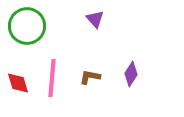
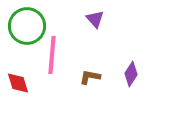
pink line: moved 23 px up
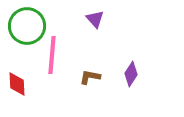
red diamond: moved 1 px left, 1 px down; rotated 15 degrees clockwise
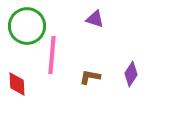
purple triangle: rotated 30 degrees counterclockwise
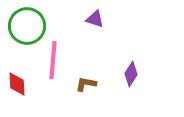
pink line: moved 1 px right, 5 px down
brown L-shape: moved 4 px left, 7 px down
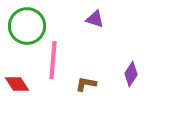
red diamond: rotated 30 degrees counterclockwise
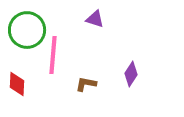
green circle: moved 4 px down
pink line: moved 5 px up
red diamond: rotated 35 degrees clockwise
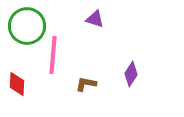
green circle: moved 4 px up
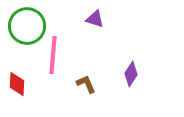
brown L-shape: rotated 55 degrees clockwise
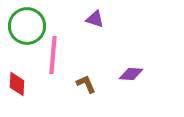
purple diamond: rotated 60 degrees clockwise
